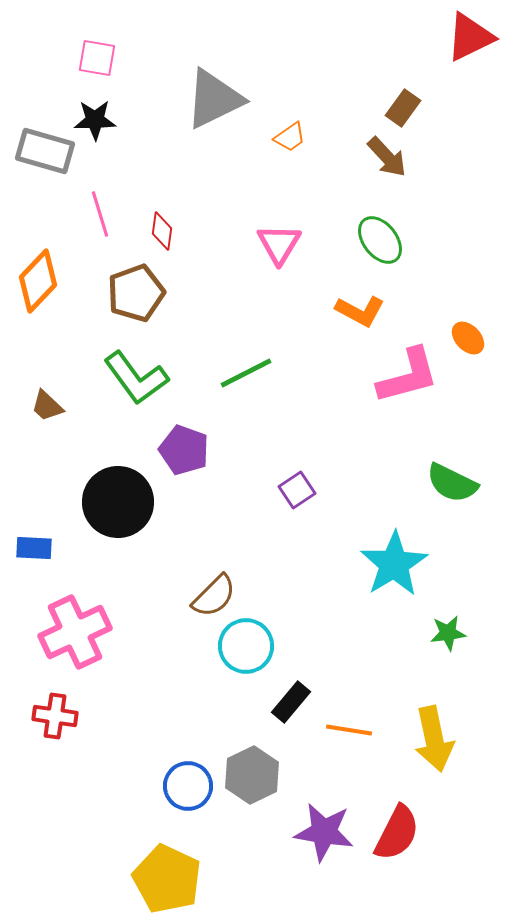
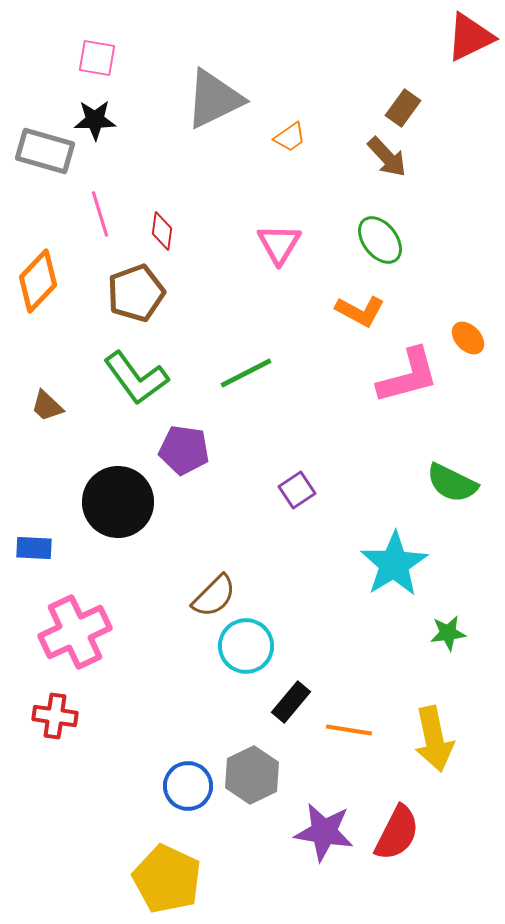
purple pentagon: rotated 12 degrees counterclockwise
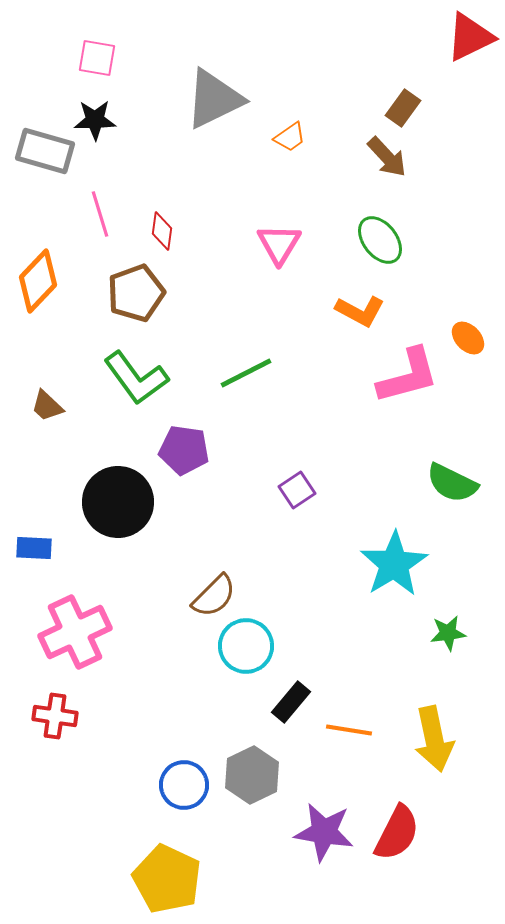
blue circle: moved 4 px left, 1 px up
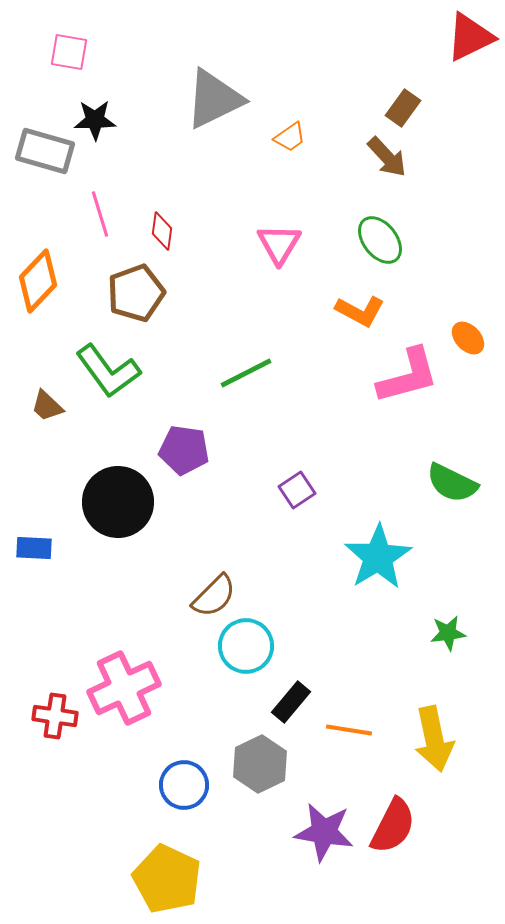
pink square: moved 28 px left, 6 px up
green L-shape: moved 28 px left, 7 px up
cyan star: moved 16 px left, 7 px up
pink cross: moved 49 px right, 56 px down
gray hexagon: moved 8 px right, 11 px up
red semicircle: moved 4 px left, 7 px up
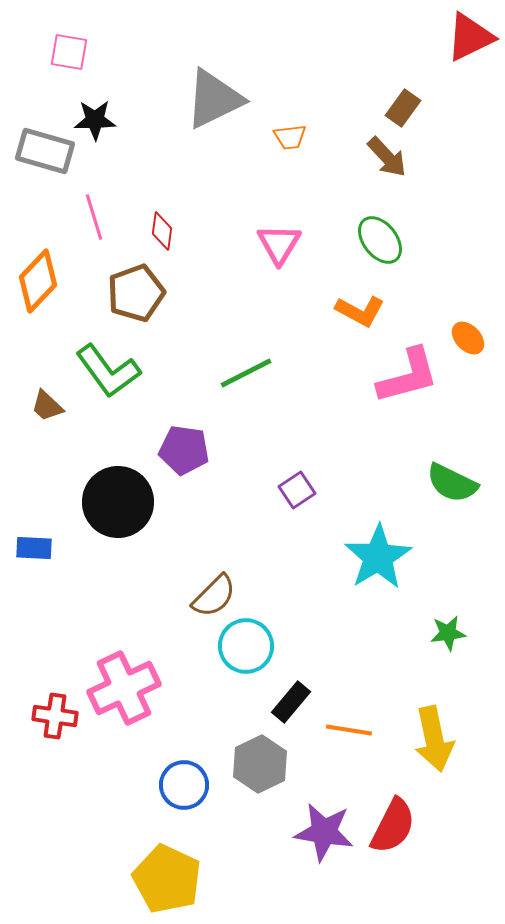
orange trapezoid: rotated 28 degrees clockwise
pink line: moved 6 px left, 3 px down
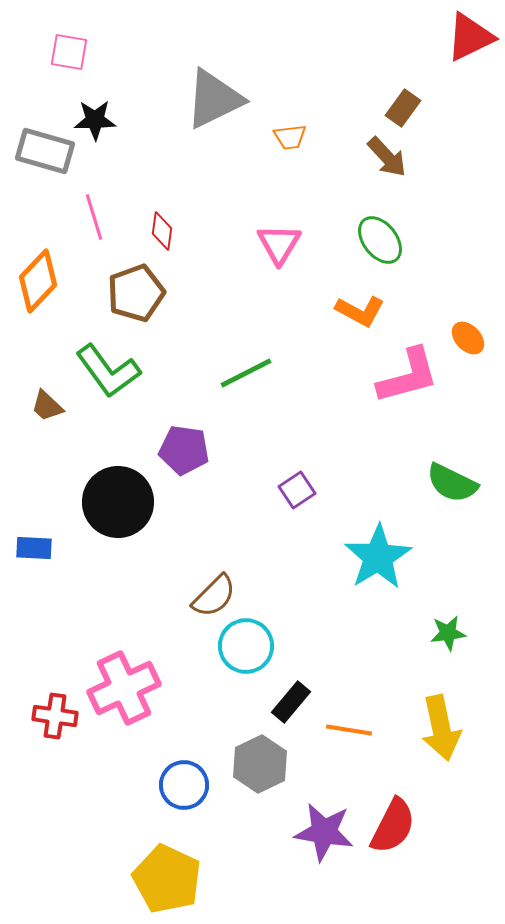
yellow arrow: moved 7 px right, 11 px up
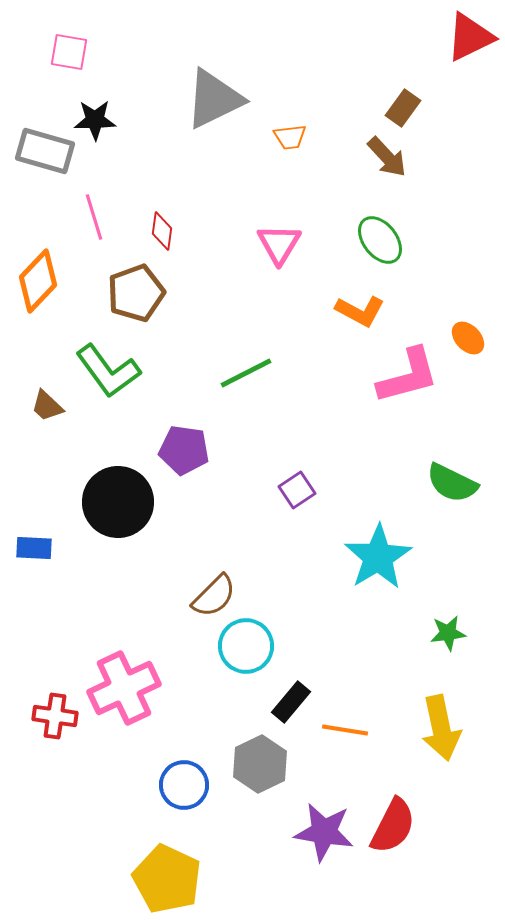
orange line: moved 4 px left
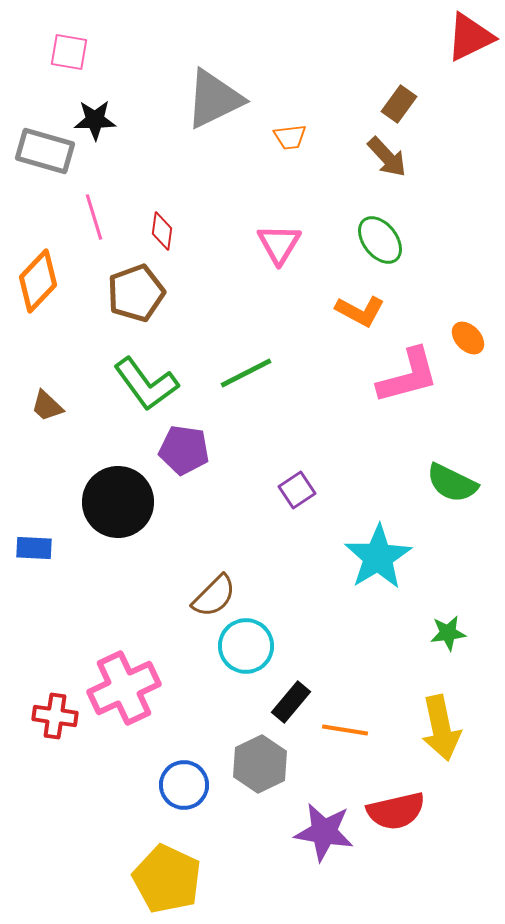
brown rectangle: moved 4 px left, 4 px up
green L-shape: moved 38 px right, 13 px down
red semicircle: moved 3 px right, 15 px up; rotated 50 degrees clockwise
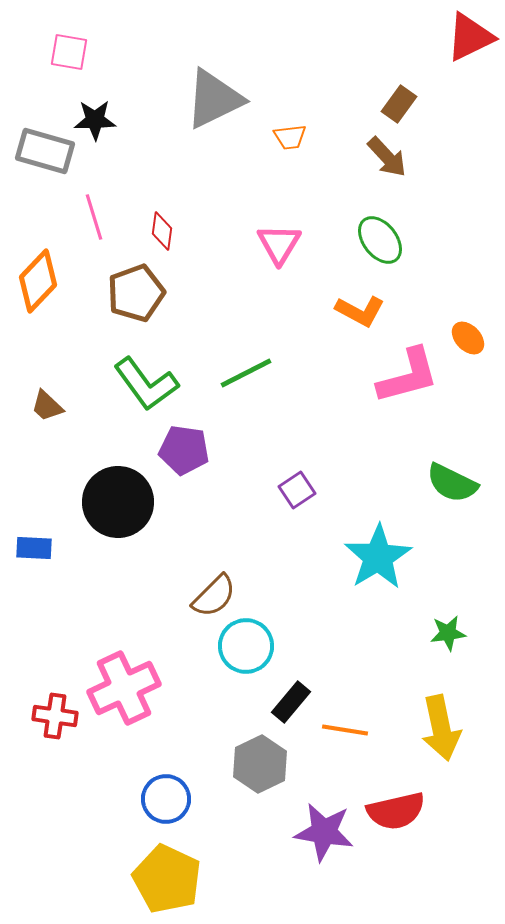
blue circle: moved 18 px left, 14 px down
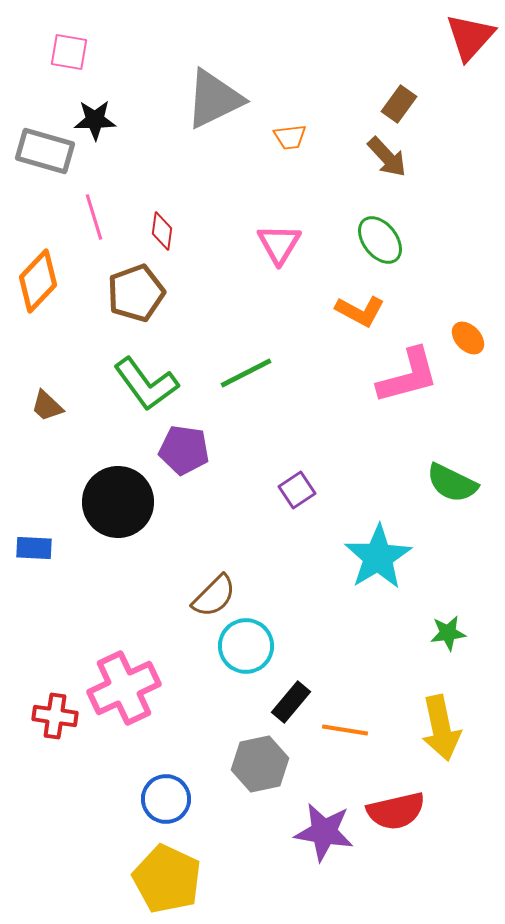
red triangle: rotated 22 degrees counterclockwise
gray hexagon: rotated 14 degrees clockwise
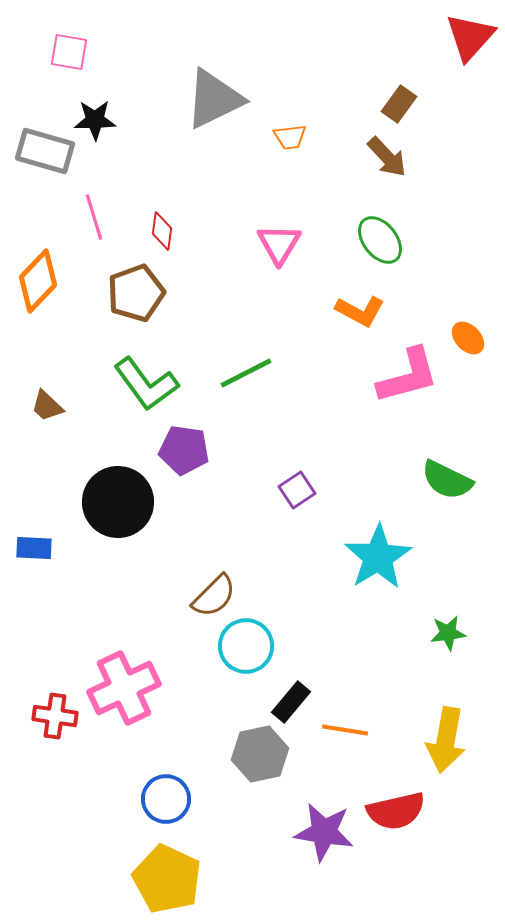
green semicircle: moved 5 px left, 3 px up
yellow arrow: moved 5 px right, 12 px down; rotated 22 degrees clockwise
gray hexagon: moved 10 px up
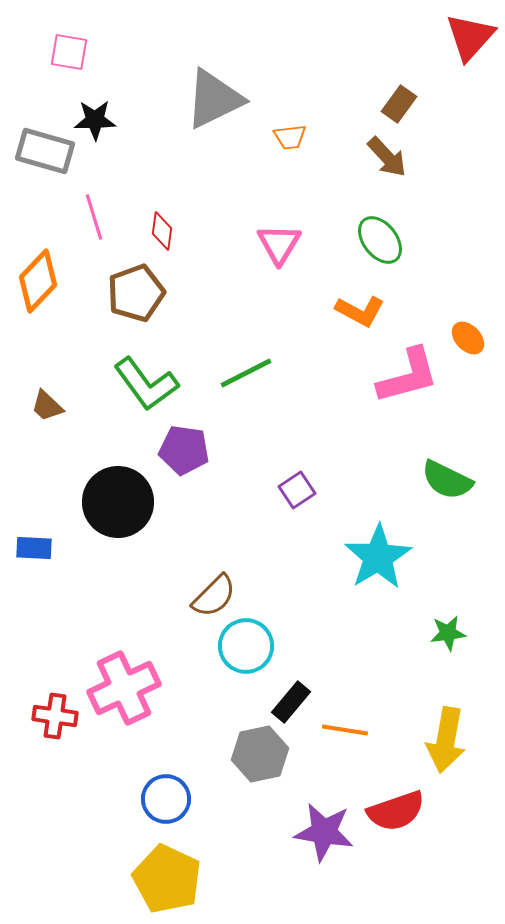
red semicircle: rotated 6 degrees counterclockwise
